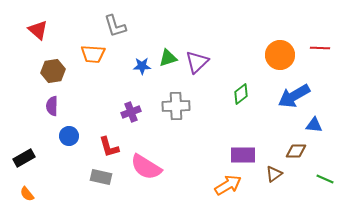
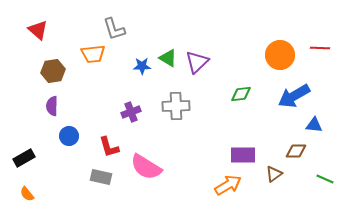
gray L-shape: moved 1 px left, 3 px down
orange trapezoid: rotated 10 degrees counterclockwise
green triangle: rotated 48 degrees clockwise
green diamond: rotated 30 degrees clockwise
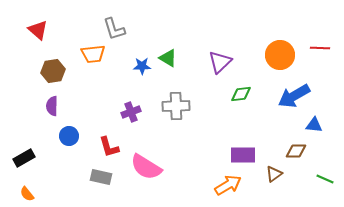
purple triangle: moved 23 px right
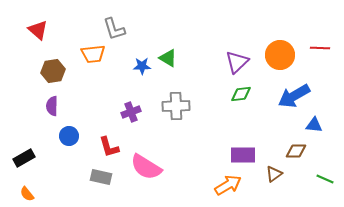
purple triangle: moved 17 px right
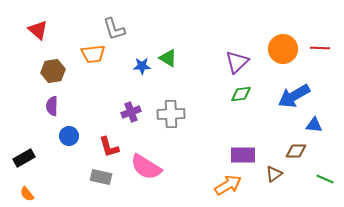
orange circle: moved 3 px right, 6 px up
gray cross: moved 5 px left, 8 px down
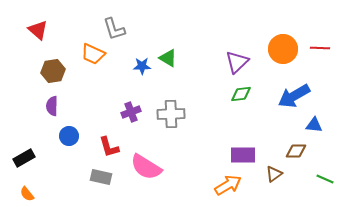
orange trapezoid: rotated 30 degrees clockwise
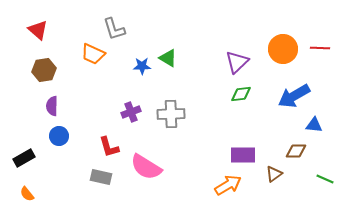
brown hexagon: moved 9 px left, 1 px up
blue circle: moved 10 px left
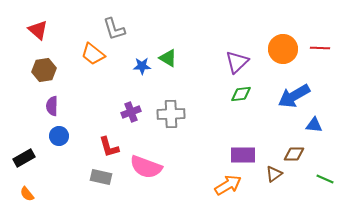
orange trapezoid: rotated 15 degrees clockwise
brown diamond: moved 2 px left, 3 px down
pink semicircle: rotated 12 degrees counterclockwise
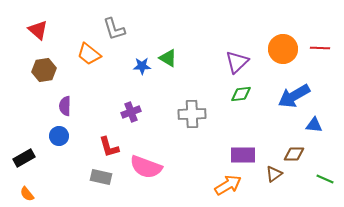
orange trapezoid: moved 4 px left
purple semicircle: moved 13 px right
gray cross: moved 21 px right
